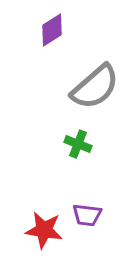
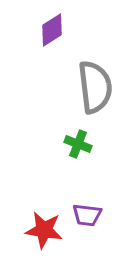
gray semicircle: rotated 56 degrees counterclockwise
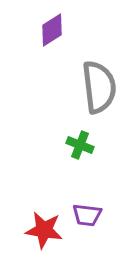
gray semicircle: moved 4 px right
green cross: moved 2 px right, 1 px down
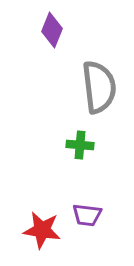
purple diamond: rotated 36 degrees counterclockwise
green cross: rotated 16 degrees counterclockwise
red star: moved 2 px left
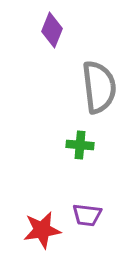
red star: rotated 18 degrees counterclockwise
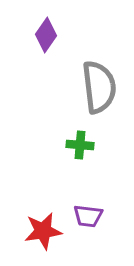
purple diamond: moved 6 px left, 5 px down; rotated 12 degrees clockwise
purple trapezoid: moved 1 px right, 1 px down
red star: moved 1 px right, 1 px down
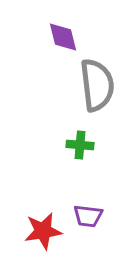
purple diamond: moved 17 px right, 2 px down; rotated 48 degrees counterclockwise
gray semicircle: moved 2 px left, 2 px up
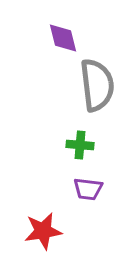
purple diamond: moved 1 px down
purple trapezoid: moved 27 px up
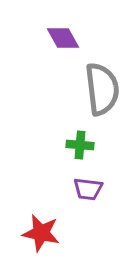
purple diamond: rotated 16 degrees counterclockwise
gray semicircle: moved 5 px right, 4 px down
red star: moved 2 px left, 2 px down; rotated 21 degrees clockwise
